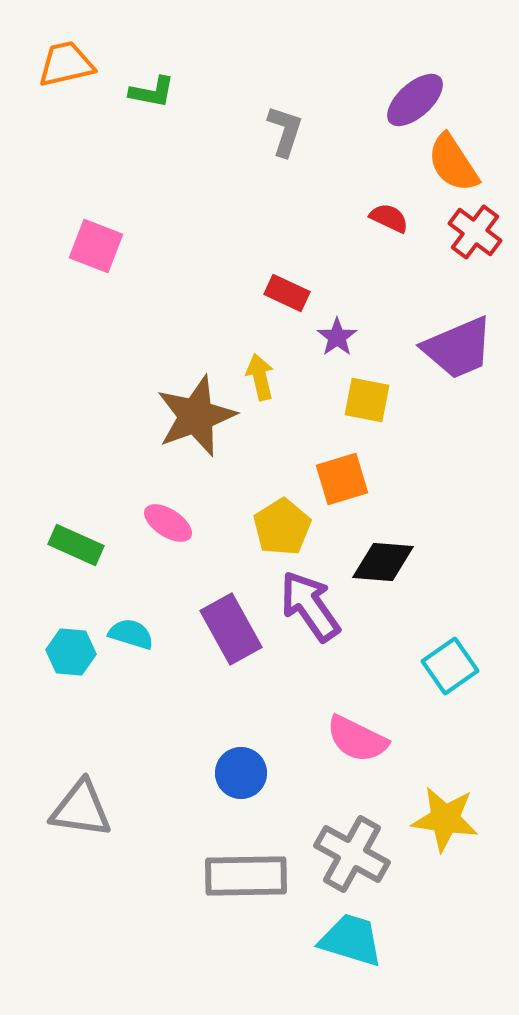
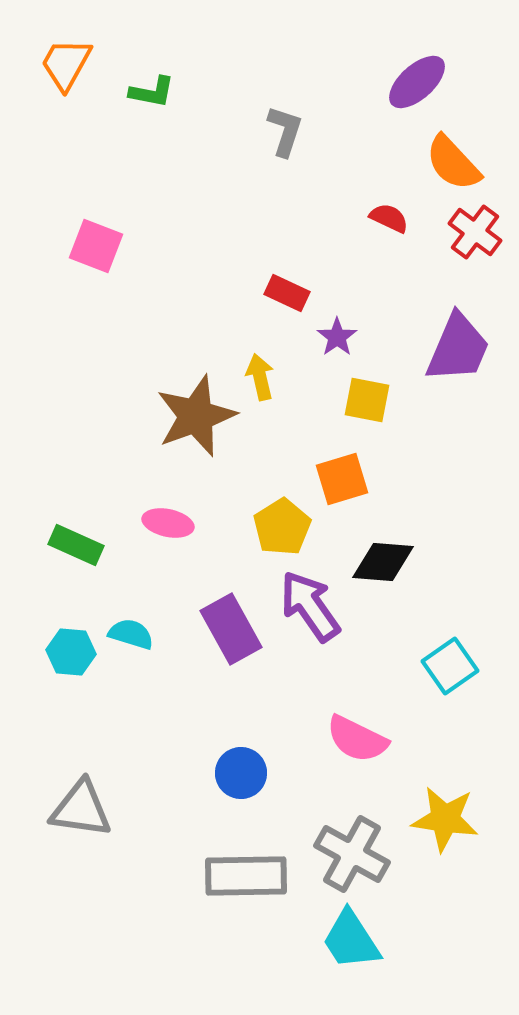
orange trapezoid: rotated 48 degrees counterclockwise
purple ellipse: moved 2 px right, 18 px up
orange semicircle: rotated 10 degrees counterclockwise
purple trapezoid: rotated 44 degrees counterclockwise
pink ellipse: rotated 21 degrees counterclockwise
cyan trapezoid: rotated 140 degrees counterclockwise
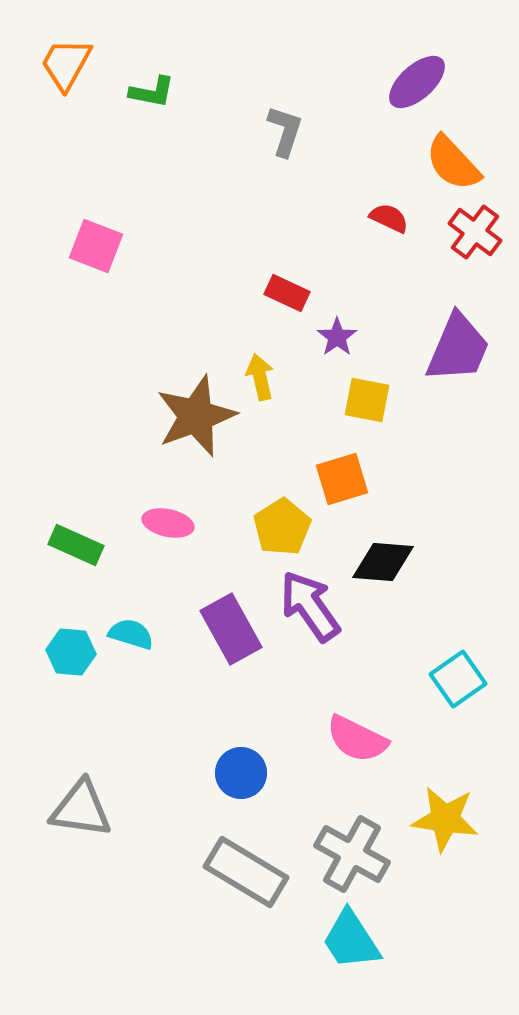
cyan square: moved 8 px right, 13 px down
gray rectangle: moved 4 px up; rotated 32 degrees clockwise
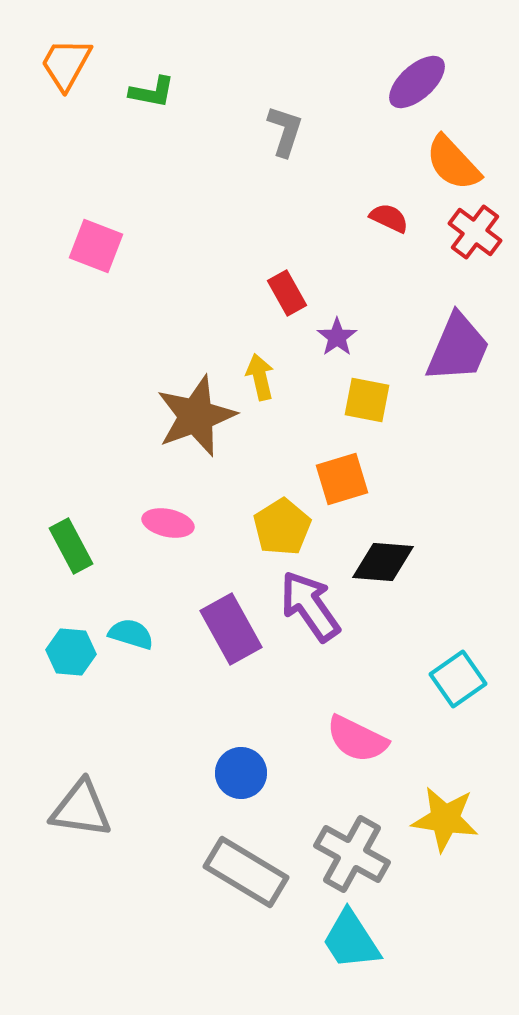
red rectangle: rotated 36 degrees clockwise
green rectangle: moved 5 px left, 1 px down; rotated 38 degrees clockwise
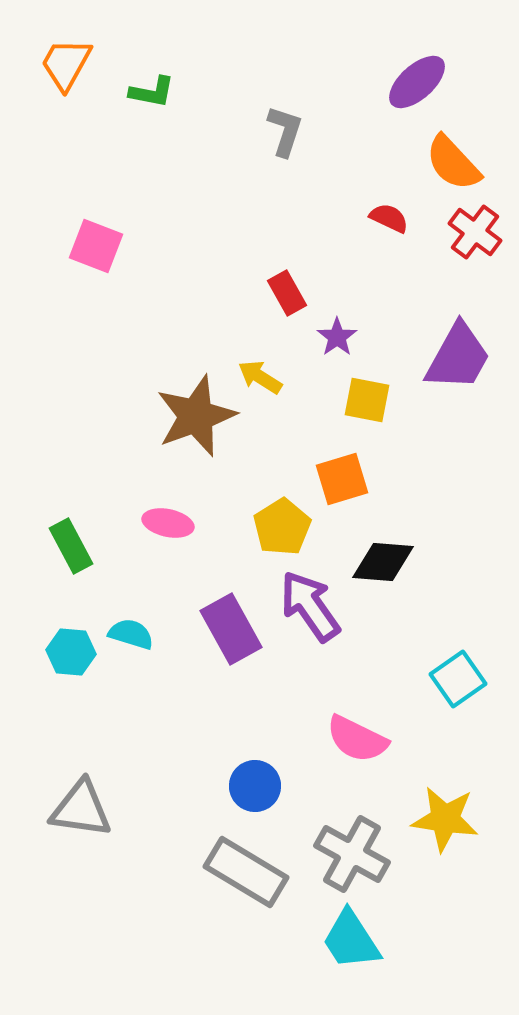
purple trapezoid: moved 9 px down; rotated 6 degrees clockwise
yellow arrow: rotated 45 degrees counterclockwise
blue circle: moved 14 px right, 13 px down
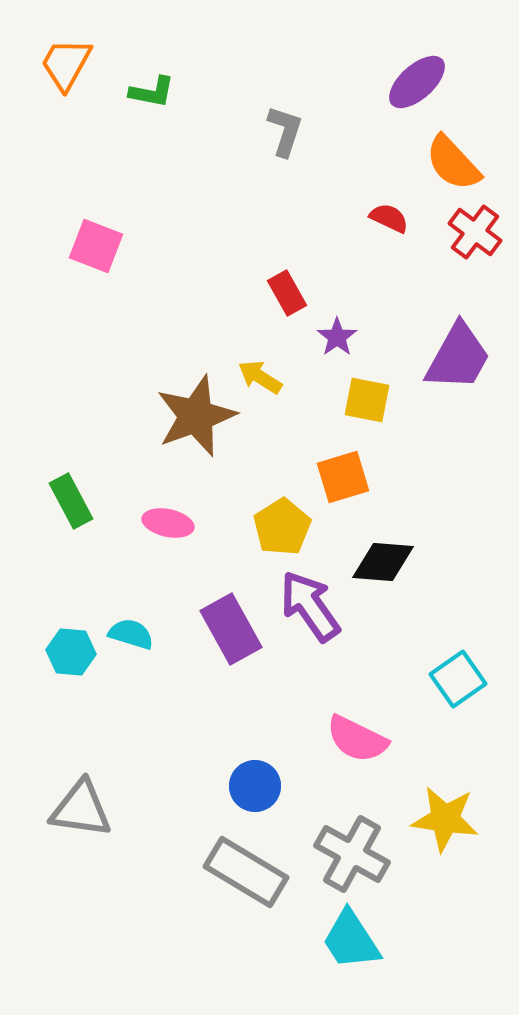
orange square: moved 1 px right, 2 px up
green rectangle: moved 45 px up
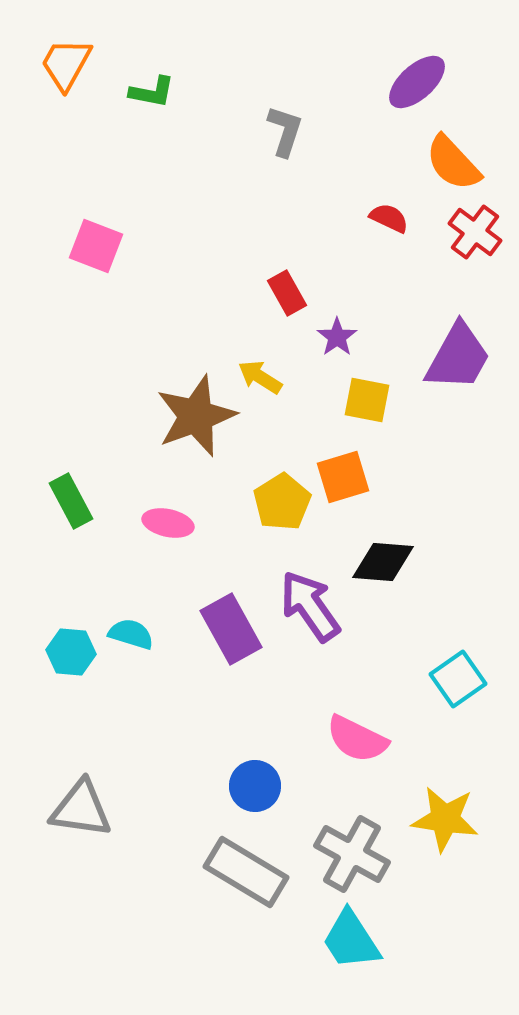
yellow pentagon: moved 25 px up
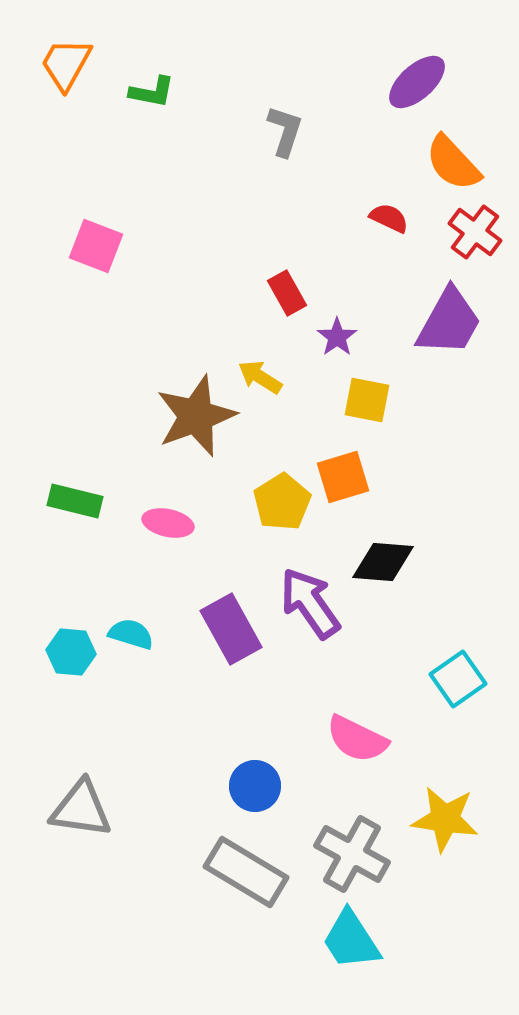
purple trapezoid: moved 9 px left, 35 px up
green rectangle: moved 4 px right; rotated 48 degrees counterclockwise
purple arrow: moved 3 px up
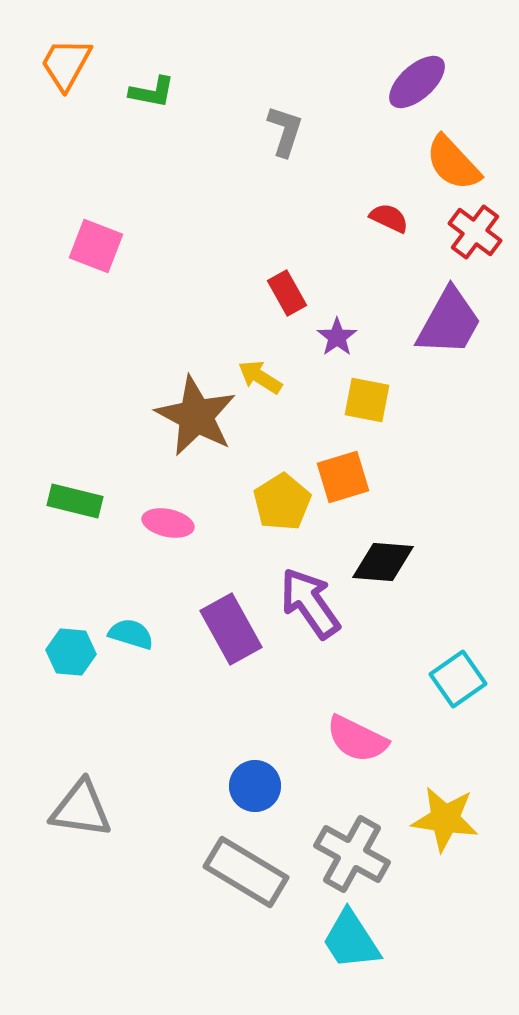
brown star: rotated 24 degrees counterclockwise
